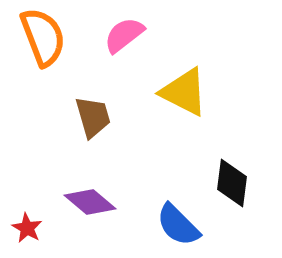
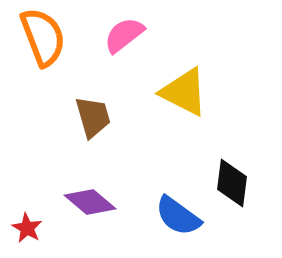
blue semicircle: moved 9 px up; rotated 9 degrees counterclockwise
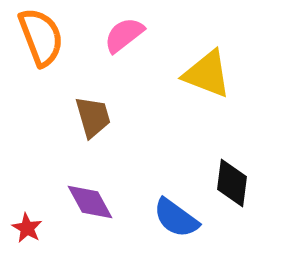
orange semicircle: moved 2 px left
yellow triangle: moved 23 px right, 18 px up; rotated 6 degrees counterclockwise
purple diamond: rotated 21 degrees clockwise
blue semicircle: moved 2 px left, 2 px down
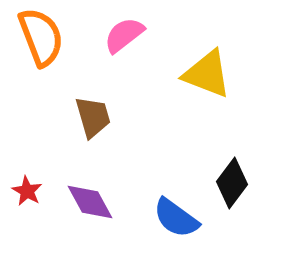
black diamond: rotated 30 degrees clockwise
red star: moved 37 px up
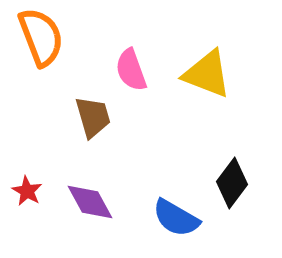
pink semicircle: moved 7 px right, 35 px down; rotated 72 degrees counterclockwise
blue semicircle: rotated 6 degrees counterclockwise
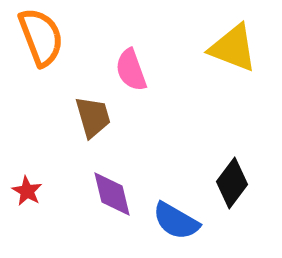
yellow triangle: moved 26 px right, 26 px up
purple diamond: moved 22 px right, 8 px up; rotated 15 degrees clockwise
blue semicircle: moved 3 px down
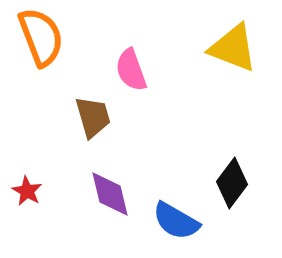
purple diamond: moved 2 px left
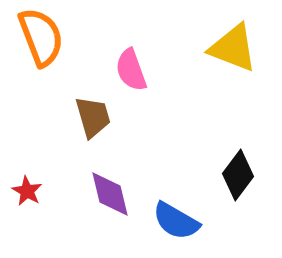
black diamond: moved 6 px right, 8 px up
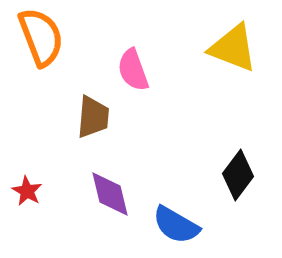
pink semicircle: moved 2 px right
brown trapezoid: rotated 21 degrees clockwise
blue semicircle: moved 4 px down
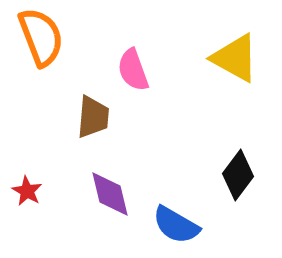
yellow triangle: moved 2 px right, 10 px down; rotated 8 degrees clockwise
